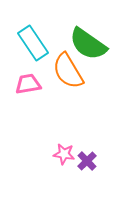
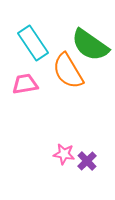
green semicircle: moved 2 px right, 1 px down
pink trapezoid: moved 3 px left
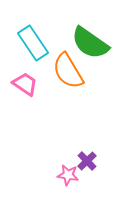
green semicircle: moved 2 px up
pink trapezoid: rotated 44 degrees clockwise
pink star: moved 4 px right, 21 px down
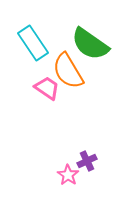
green semicircle: moved 1 px down
pink trapezoid: moved 22 px right, 4 px down
purple cross: rotated 18 degrees clockwise
pink star: rotated 25 degrees clockwise
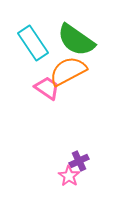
green semicircle: moved 14 px left, 4 px up
orange semicircle: rotated 93 degrees clockwise
purple cross: moved 8 px left
pink star: moved 1 px right, 1 px down
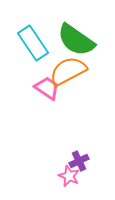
pink star: rotated 10 degrees counterclockwise
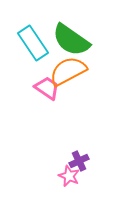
green semicircle: moved 5 px left
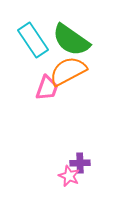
cyan rectangle: moved 3 px up
pink trapezoid: rotated 76 degrees clockwise
purple cross: moved 1 px right, 2 px down; rotated 24 degrees clockwise
